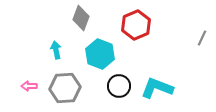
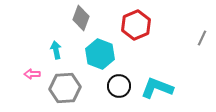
pink arrow: moved 3 px right, 12 px up
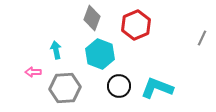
gray diamond: moved 11 px right
pink arrow: moved 1 px right, 2 px up
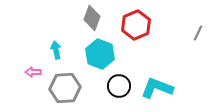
gray line: moved 4 px left, 5 px up
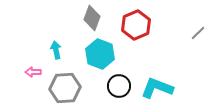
gray line: rotated 21 degrees clockwise
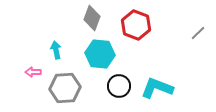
red hexagon: rotated 16 degrees counterclockwise
cyan hexagon: rotated 16 degrees counterclockwise
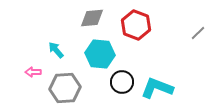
gray diamond: rotated 65 degrees clockwise
cyan arrow: rotated 30 degrees counterclockwise
black circle: moved 3 px right, 4 px up
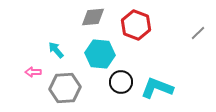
gray diamond: moved 1 px right, 1 px up
black circle: moved 1 px left
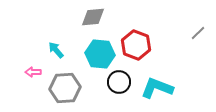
red hexagon: moved 20 px down
black circle: moved 2 px left
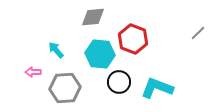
red hexagon: moved 3 px left, 6 px up
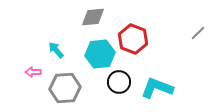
cyan hexagon: rotated 12 degrees counterclockwise
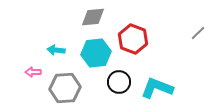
cyan arrow: rotated 42 degrees counterclockwise
cyan hexagon: moved 4 px left, 1 px up
